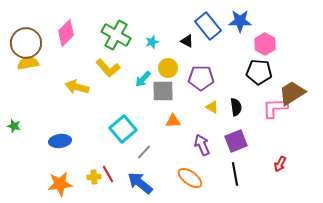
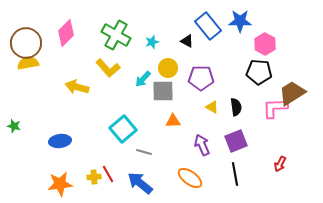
gray line: rotated 63 degrees clockwise
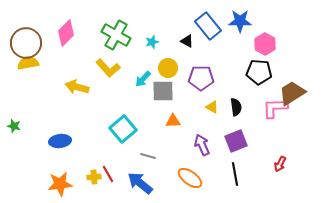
gray line: moved 4 px right, 4 px down
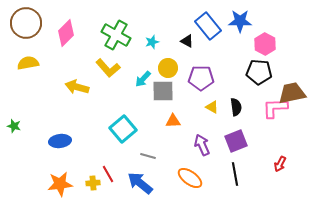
brown circle: moved 20 px up
brown trapezoid: rotated 20 degrees clockwise
yellow cross: moved 1 px left, 6 px down
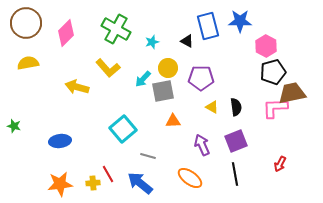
blue rectangle: rotated 24 degrees clockwise
green cross: moved 6 px up
pink hexagon: moved 1 px right, 2 px down
black pentagon: moved 14 px right; rotated 20 degrees counterclockwise
gray square: rotated 10 degrees counterclockwise
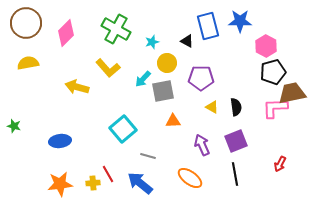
yellow circle: moved 1 px left, 5 px up
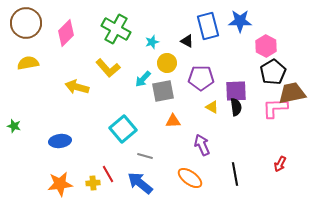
black pentagon: rotated 15 degrees counterclockwise
purple square: moved 50 px up; rotated 20 degrees clockwise
gray line: moved 3 px left
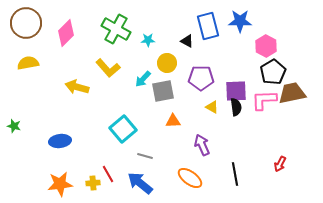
cyan star: moved 4 px left, 2 px up; rotated 16 degrees clockwise
pink L-shape: moved 11 px left, 8 px up
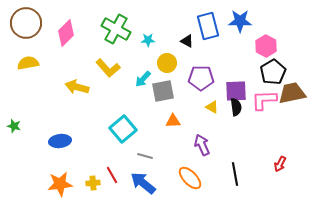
red line: moved 4 px right, 1 px down
orange ellipse: rotated 10 degrees clockwise
blue arrow: moved 3 px right
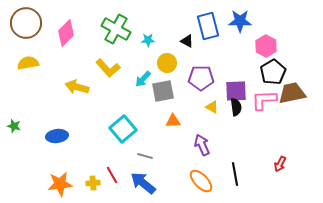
blue ellipse: moved 3 px left, 5 px up
orange ellipse: moved 11 px right, 3 px down
